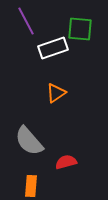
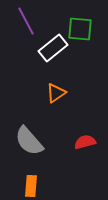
white rectangle: rotated 20 degrees counterclockwise
red semicircle: moved 19 px right, 20 px up
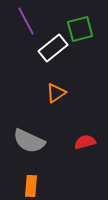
green square: rotated 20 degrees counterclockwise
gray semicircle: rotated 24 degrees counterclockwise
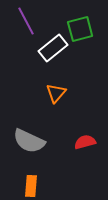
orange triangle: rotated 15 degrees counterclockwise
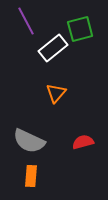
red semicircle: moved 2 px left
orange rectangle: moved 10 px up
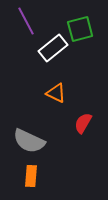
orange triangle: rotated 45 degrees counterclockwise
red semicircle: moved 19 px up; rotated 45 degrees counterclockwise
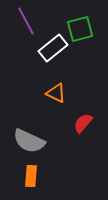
red semicircle: rotated 10 degrees clockwise
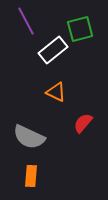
white rectangle: moved 2 px down
orange triangle: moved 1 px up
gray semicircle: moved 4 px up
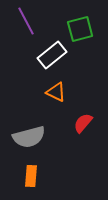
white rectangle: moved 1 px left, 5 px down
gray semicircle: rotated 40 degrees counterclockwise
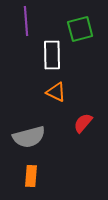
purple line: rotated 24 degrees clockwise
white rectangle: rotated 52 degrees counterclockwise
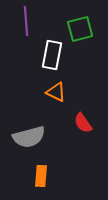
white rectangle: rotated 12 degrees clockwise
red semicircle: rotated 75 degrees counterclockwise
orange rectangle: moved 10 px right
